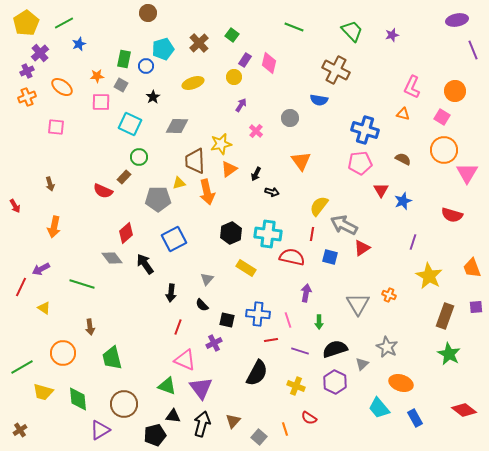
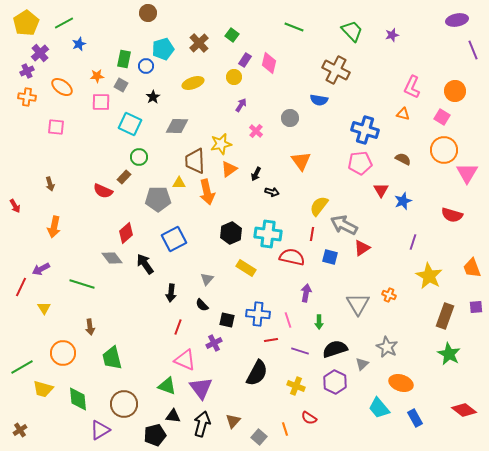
orange cross at (27, 97): rotated 30 degrees clockwise
yellow triangle at (179, 183): rotated 16 degrees clockwise
yellow triangle at (44, 308): rotated 24 degrees clockwise
yellow trapezoid at (43, 392): moved 3 px up
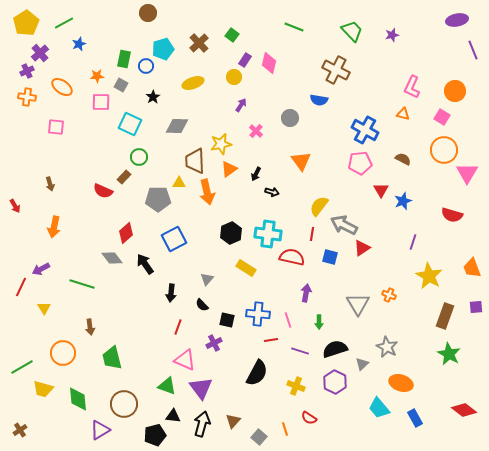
blue cross at (365, 130): rotated 12 degrees clockwise
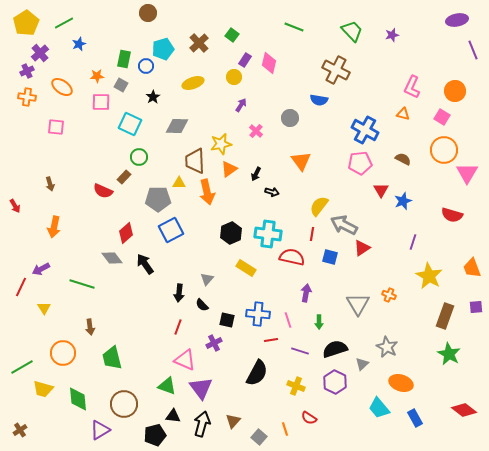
blue square at (174, 239): moved 3 px left, 9 px up
black arrow at (171, 293): moved 8 px right
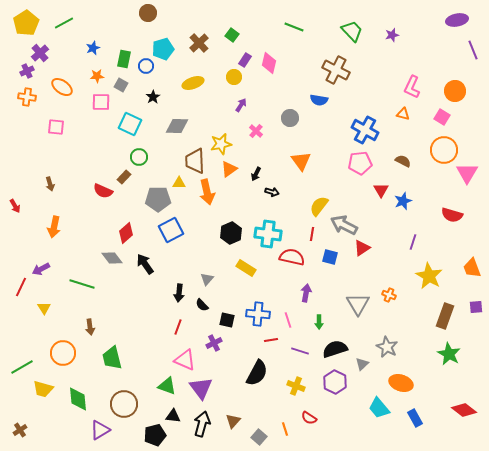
blue star at (79, 44): moved 14 px right, 4 px down
brown semicircle at (403, 159): moved 2 px down
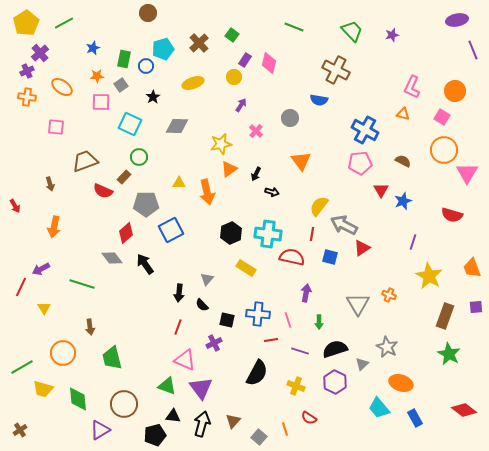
gray square at (121, 85): rotated 24 degrees clockwise
brown trapezoid at (195, 161): moved 110 px left; rotated 72 degrees clockwise
gray pentagon at (158, 199): moved 12 px left, 5 px down
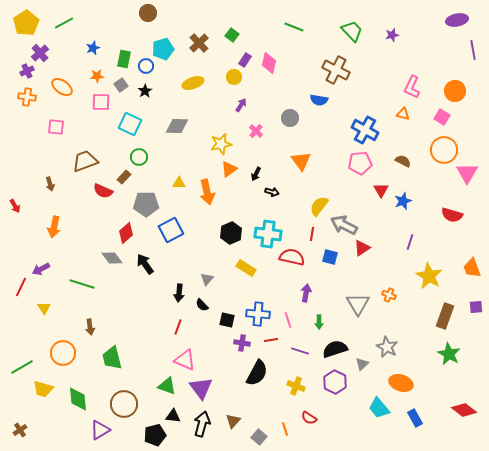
purple line at (473, 50): rotated 12 degrees clockwise
black star at (153, 97): moved 8 px left, 6 px up
purple line at (413, 242): moved 3 px left
purple cross at (214, 343): moved 28 px right; rotated 35 degrees clockwise
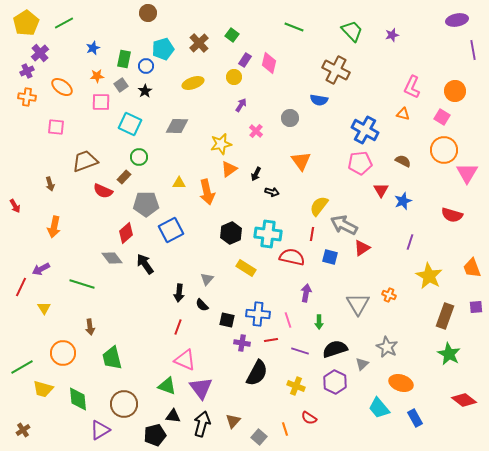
red diamond at (464, 410): moved 10 px up
brown cross at (20, 430): moved 3 px right
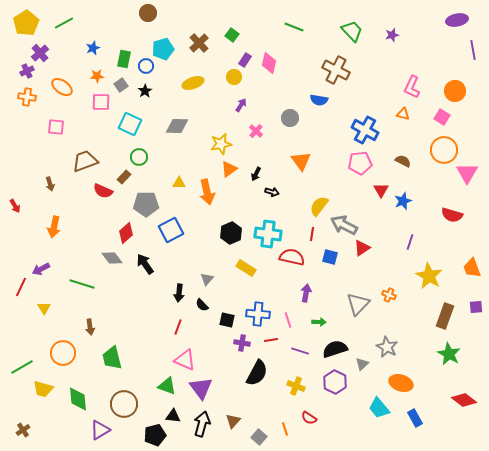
gray triangle at (358, 304): rotated 15 degrees clockwise
green arrow at (319, 322): rotated 88 degrees counterclockwise
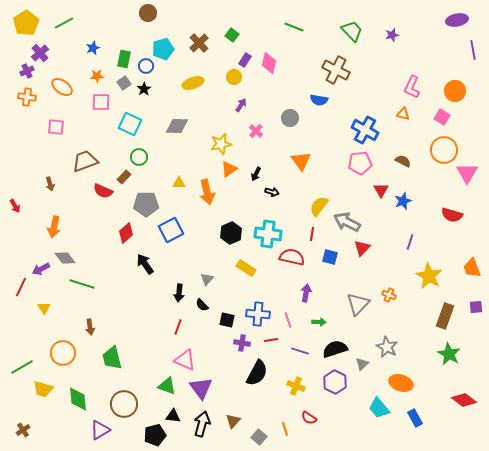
gray square at (121, 85): moved 3 px right, 2 px up
black star at (145, 91): moved 1 px left, 2 px up
gray arrow at (344, 225): moved 3 px right, 3 px up
red triangle at (362, 248): rotated 12 degrees counterclockwise
gray diamond at (112, 258): moved 47 px left
